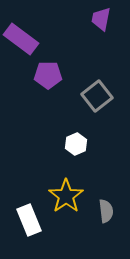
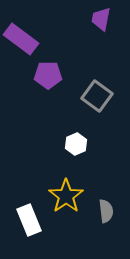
gray square: rotated 16 degrees counterclockwise
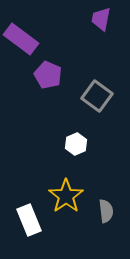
purple pentagon: rotated 24 degrees clockwise
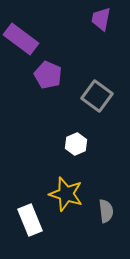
yellow star: moved 2 px up; rotated 20 degrees counterclockwise
white rectangle: moved 1 px right
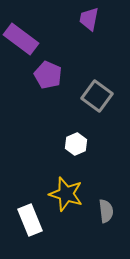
purple trapezoid: moved 12 px left
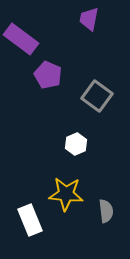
yellow star: rotated 12 degrees counterclockwise
